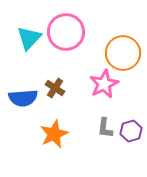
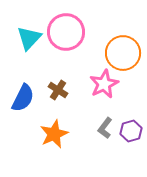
brown cross: moved 3 px right, 2 px down
blue semicircle: rotated 60 degrees counterclockwise
gray L-shape: rotated 30 degrees clockwise
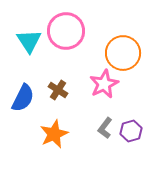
pink circle: moved 1 px up
cyan triangle: moved 3 px down; rotated 16 degrees counterclockwise
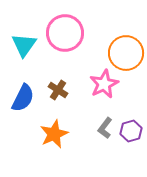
pink circle: moved 1 px left, 2 px down
cyan triangle: moved 5 px left, 4 px down; rotated 8 degrees clockwise
orange circle: moved 3 px right
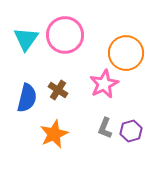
pink circle: moved 2 px down
cyan triangle: moved 2 px right, 6 px up
blue semicircle: moved 4 px right; rotated 12 degrees counterclockwise
gray L-shape: rotated 15 degrees counterclockwise
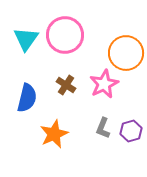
brown cross: moved 8 px right, 5 px up
gray L-shape: moved 2 px left
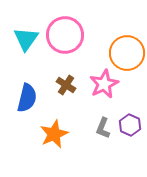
orange circle: moved 1 px right
purple hexagon: moved 1 px left, 6 px up; rotated 20 degrees counterclockwise
